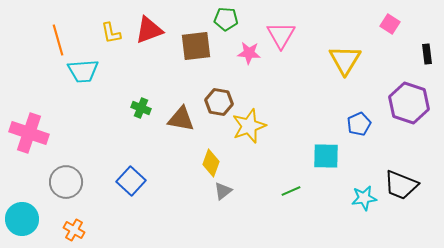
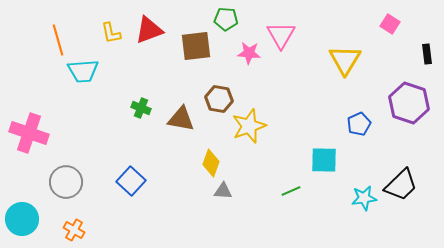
brown hexagon: moved 3 px up
cyan square: moved 2 px left, 4 px down
black trapezoid: rotated 66 degrees counterclockwise
gray triangle: rotated 42 degrees clockwise
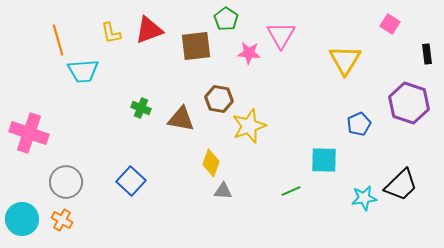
green pentagon: rotated 30 degrees clockwise
orange cross: moved 12 px left, 10 px up
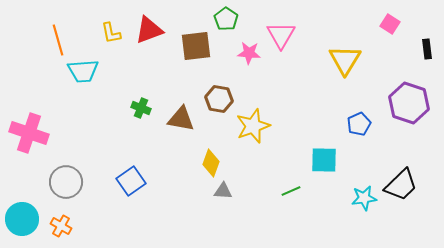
black rectangle: moved 5 px up
yellow star: moved 4 px right
blue square: rotated 12 degrees clockwise
orange cross: moved 1 px left, 6 px down
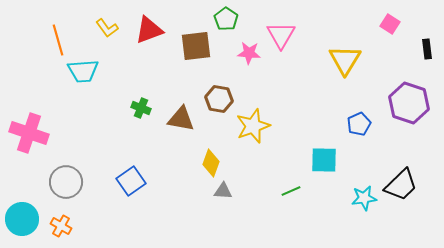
yellow L-shape: moved 4 px left, 5 px up; rotated 25 degrees counterclockwise
